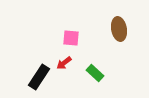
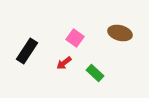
brown ellipse: moved 1 px right, 4 px down; rotated 65 degrees counterclockwise
pink square: moved 4 px right; rotated 30 degrees clockwise
black rectangle: moved 12 px left, 26 px up
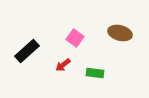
black rectangle: rotated 15 degrees clockwise
red arrow: moved 1 px left, 2 px down
green rectangle: rotated 36 degrees counterclockwise
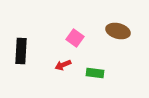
brown ellipse: moved 2 px left, 2 px up
black rectangle: moved 6 px left; rotated 45 degrees counterclockwise
red arrow: rotated 14 degrees clockwise
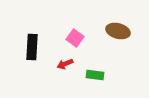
black rectangle: moved 11 px right, 4 px up
red arrow: moved 2 px right, 1 px up
green rectangle: moved 2 px down
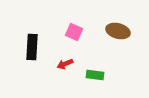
pink square: moved 1 px left, 6 px up; rotated 12 degrees counterclockwise
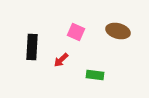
pink square: moved 2 px right
red arrow: moved 4 px left, 4 px up; rotated 21 degrees counterclockwise
